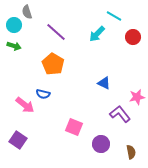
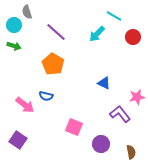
blue semicircle: moved 3 px right, 2 px down
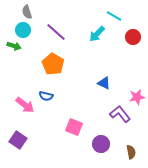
cyan circle: moved 9 px right, 5 px down
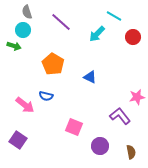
purple line: moved 5 px right, 10 px up
blue triangle: moved 14 px left, 6 px up
purple L-shape: moved 2 px down
purple circle: moved 1 px left, 2 px down
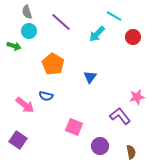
cyan circle: moved 6 px right, 1 px down
blue triangle: rotated 40 degrees clockwise
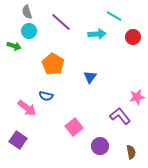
cyan arrow: rotated 138 degrees counterclockwise
pink arrow: moved 2 px right, 3 px down
pink square: rotated 30 degrees clockwise
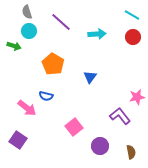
cyan line: moved 18 px right, 1 px up
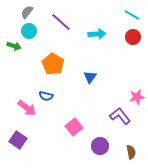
gray semicircle: rotated 56 degrees clockwise
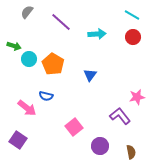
cyan circle: moved 28 px down
blue triangle: moved 2 px up
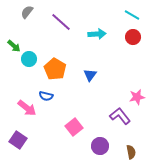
green arrow: rotated 24 degrees clockwise
orange pentagon: moved 2 px right, 5 px down
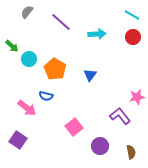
green arrow: moved 2 px left
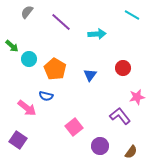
red circle: moved 10 px left, 31 px down
brown semicircle: rotated 48 degrees clockwise
